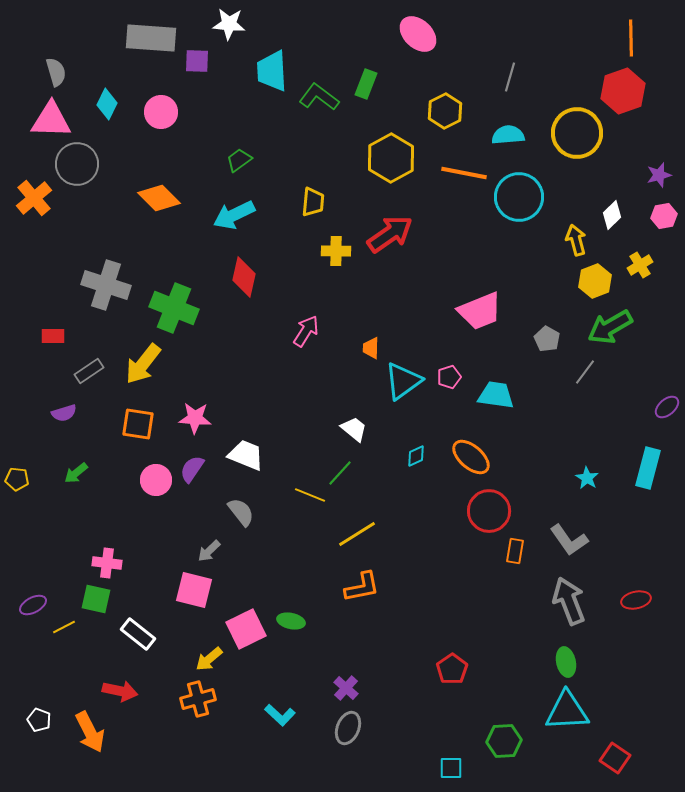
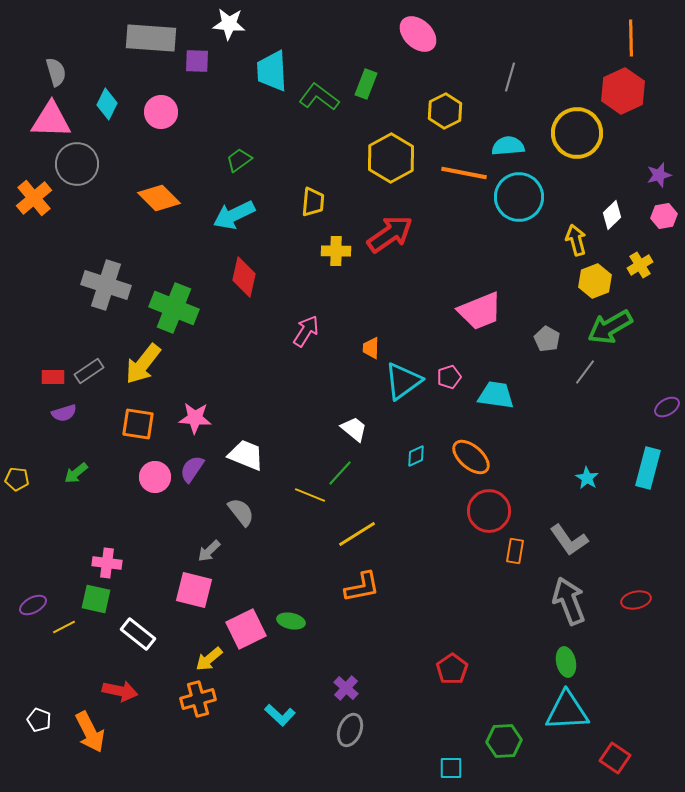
red hexagon at (623, 91): rotated 6 degrees counterclockwise
cyan semicircle at (508, 135): moved 11 px down
red rectangle at (53, 336): moved 41 px down
purple ellipse at (667, 407): rotated 10 degrees clockwise
pink circle at (156, 480): moved 1 px left, 3 px up
gray ellipse at (348, 728): moved 2 px right, 2 px down
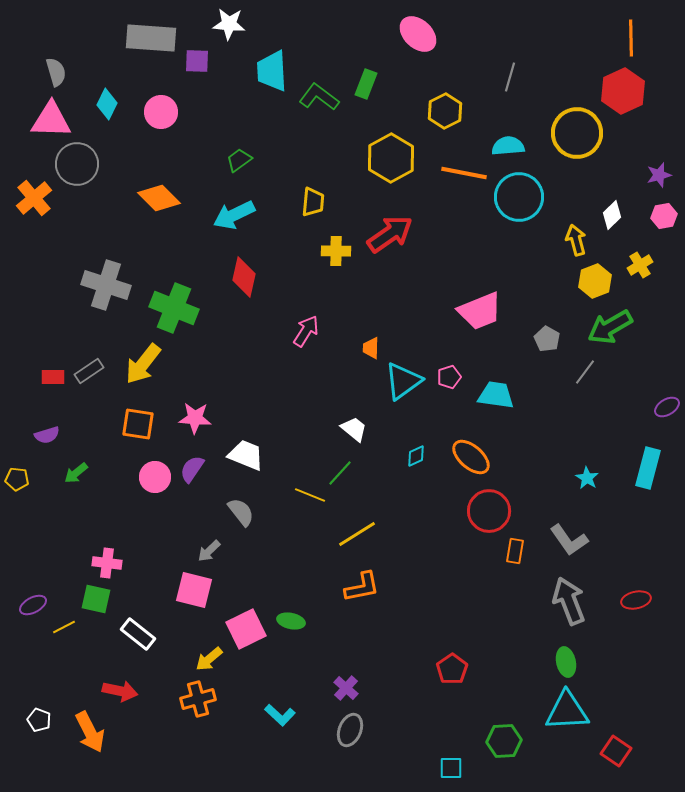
purple semicircle at (64, 413): moved 17 px left, 22 px down
red square at (615, 758): moved 1 px right, 7 px up
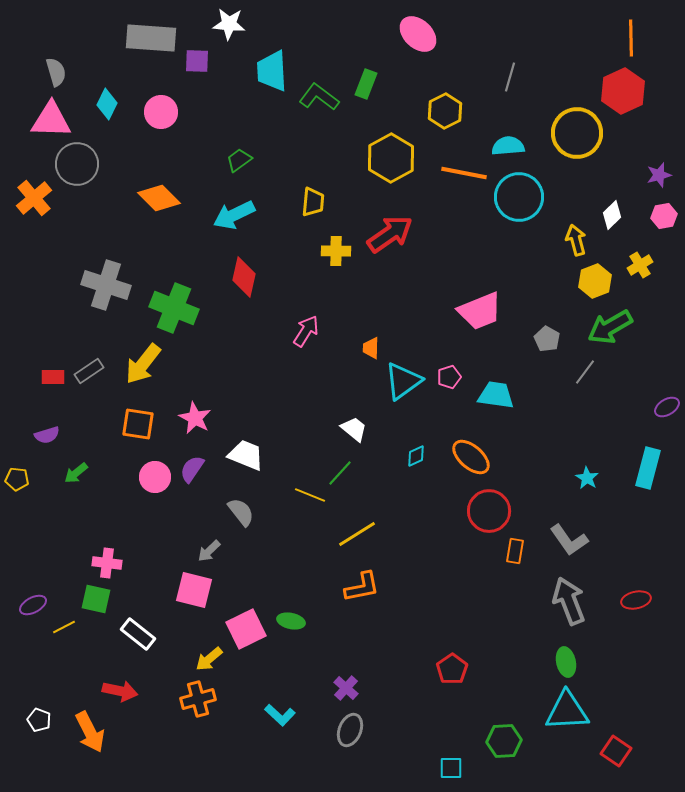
pink star at (195, 418): rotated 24 degrees clockwise
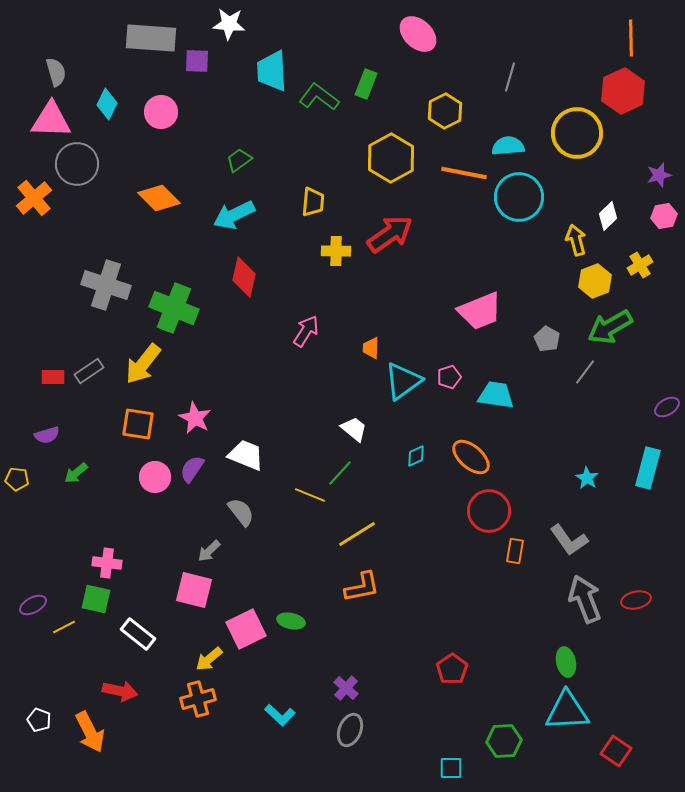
white diamond at (612, 215): moved 4 px left, 1 px down
gray arrow at (569, 601): moved 16 px right, 2 px up
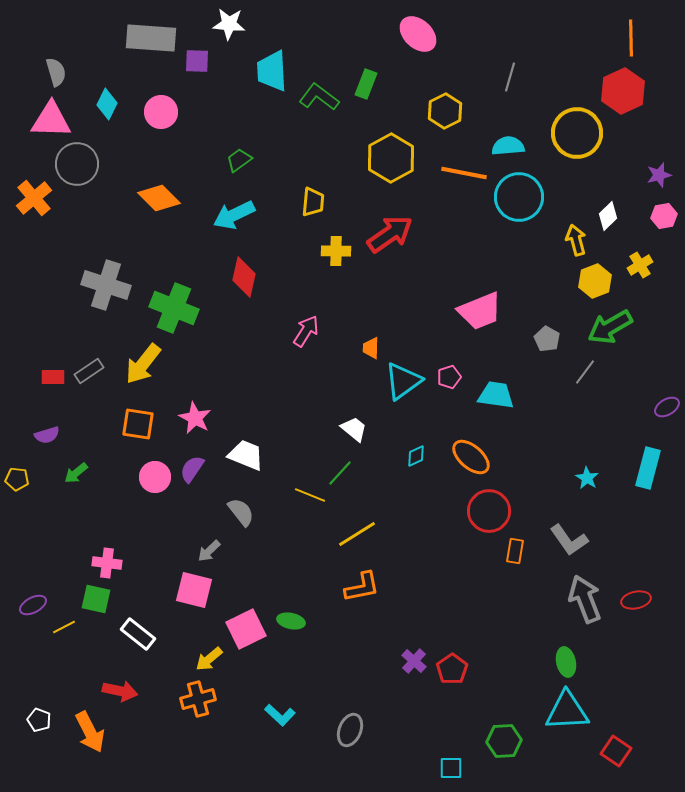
purple cross at (346, 688): moved 68 px right, 27 px up
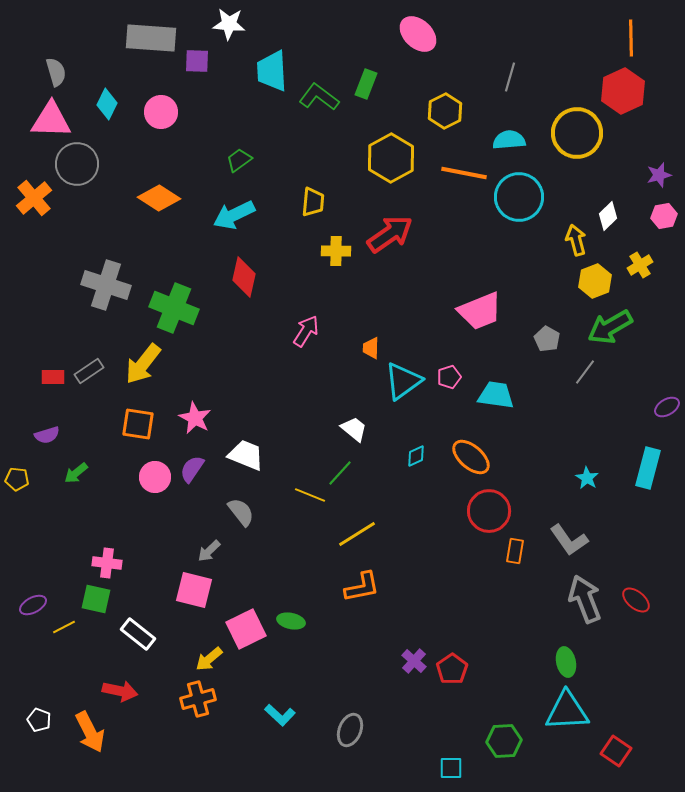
cyan semicircle at (508, 146): moved 1 px right, 6 px up
orange diamond at (159, 198): rotated 12 degrees counterclockwise
red ellipse at (636, 600): rotated 52 degrees clockwise
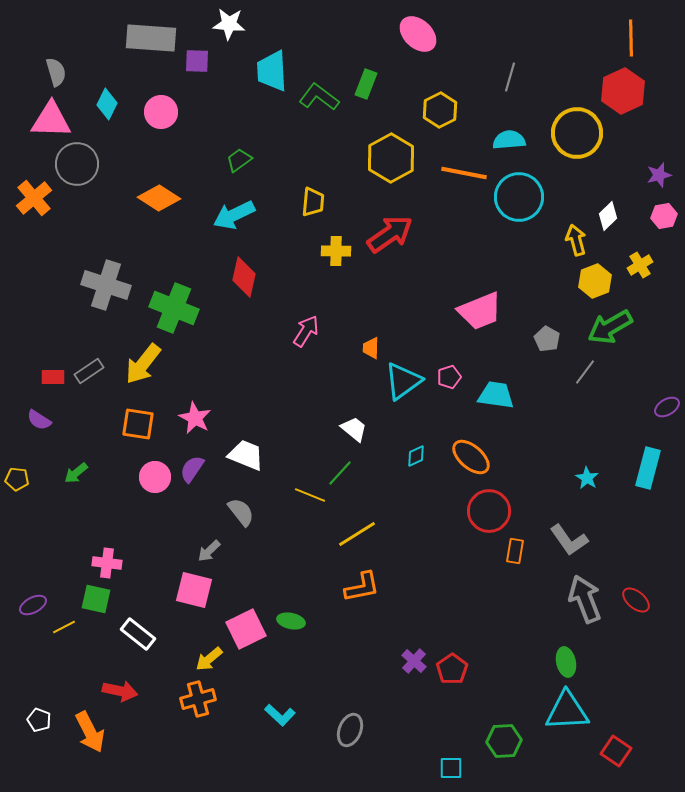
yellow hexagon at (445, 111): moved 5 px left, 1 px up
purple semicircle at (47, 435): moved 8 px left, 15 px up; rotated 50 degrees clockwise
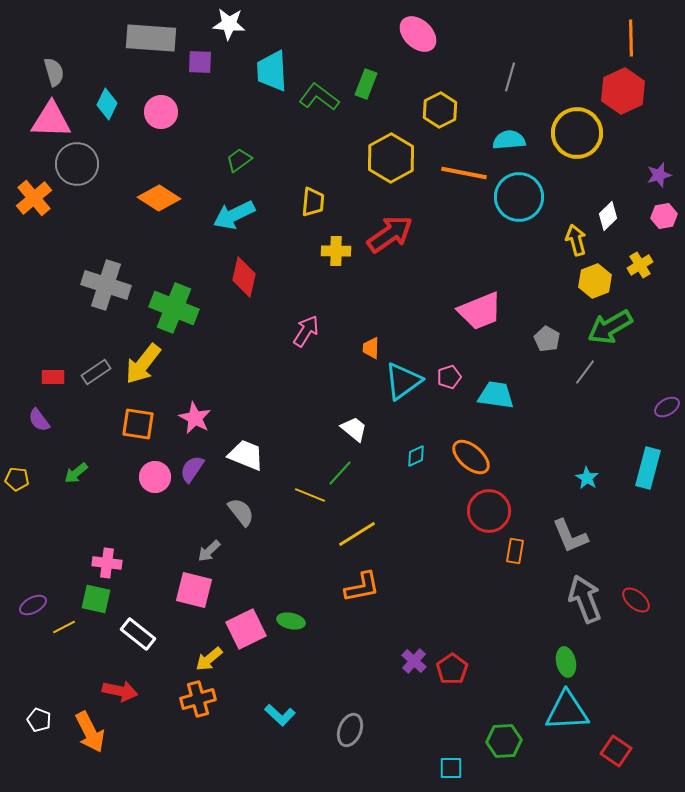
purple square at (197, 61): moved 3 px right, 1 px down
gray semicircle at (56, 72): moved 2 px left
gray rectangle at (89, 371): moved 7 px right, 1 px down
purple semicircle at (39, 420): rotated 20 degrees clockwise
gray L-shape at (569, 540): moved 1 px right, 4 px up; rotated 12 degrees clockwise
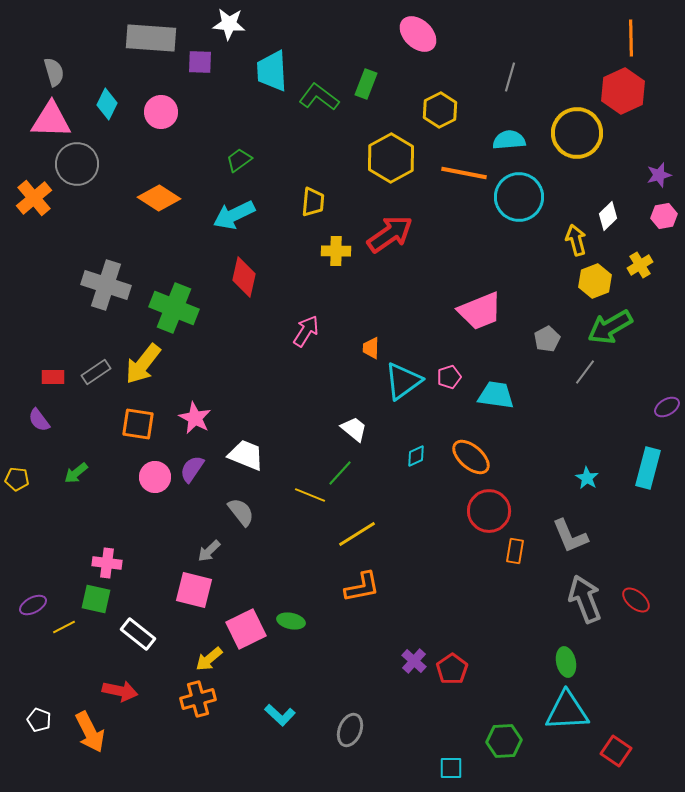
gray pentagon at (547, 339): rotated 15 degrees clockwise
